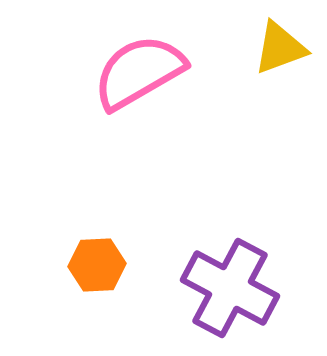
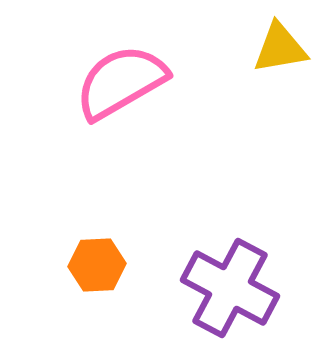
yellow triangle: rotated 10 degrees clockwise
pink semicircle: moved 18 px left, 10 px down
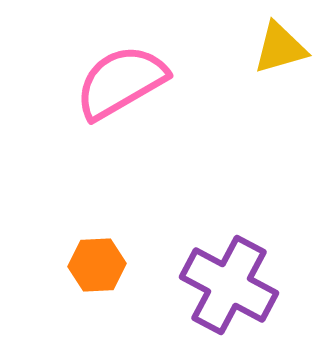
yellow triangle: rotated 6 degrees counterclockwise
purple cross: moved 1 px left, 3 px up
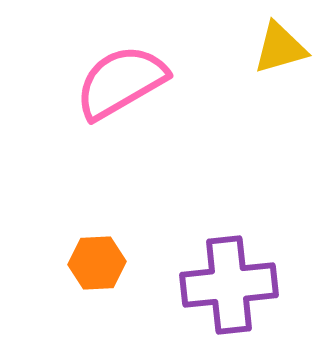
orange hexagon: moved 2 px up
purple cross: rotated 34 degrees counterclockwise
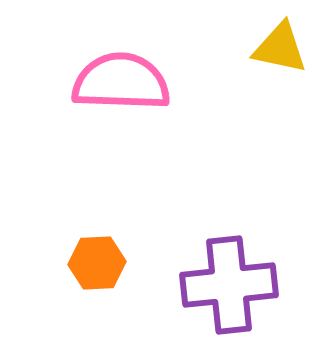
yellow triangle: rotated 28 degrees clockwise
pink semicircle: rotated 32 degrees clockwise
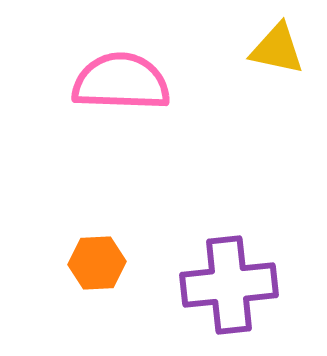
yellow triangle: moved 3 px left, 1 px down
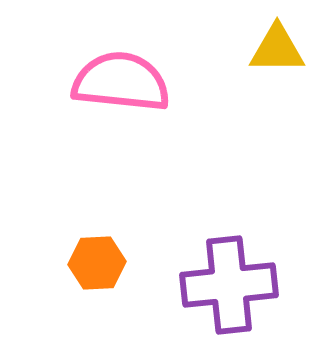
yellow triangle: rotated 12 degrees counterclockwise
pink semicircle: rotated 4 degrees clockwise
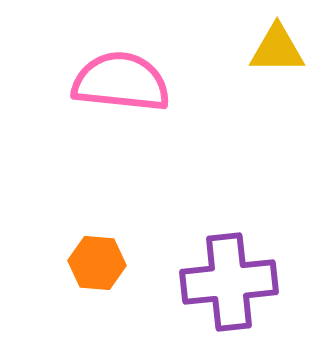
orange hexagon: rotated 8 degrees clockwise
purple cross: moved 3 px up
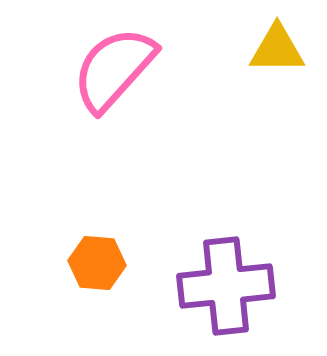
pink semicircle: moved 7 px left, 13 px up; rotated 54 degrees counterclockwise
purple cross: moved 3 px left, 4 px down
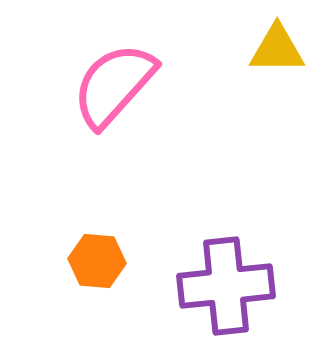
pink semicircle: moved 16 px down
orange hexagon: moved 2 px up
